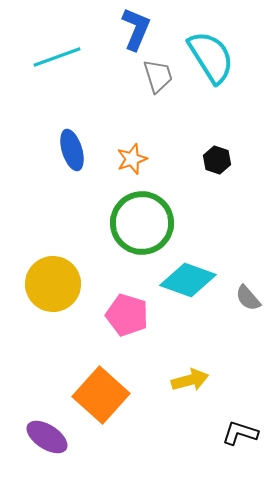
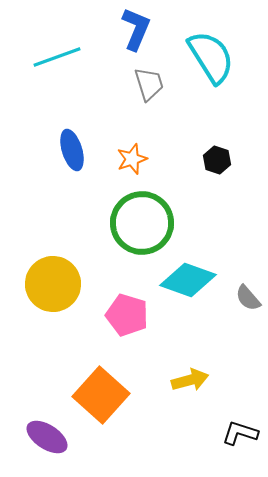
gray trapezoid: moved 9 px left, 8 px down
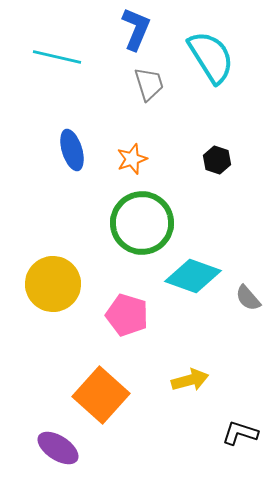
cyan line: rotated 33 degrees clockwise
cyan diamond: moved 5 px right, 4 px up
purple ellipse: moved 11 px right, 11 px down
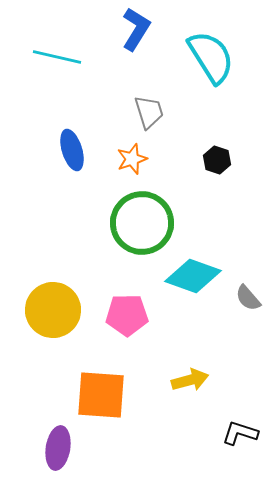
blue L-shape: rotated 9 degrees clockwise
gray trapezoid: moved 28 px down
yellow circle: moved 26 px down
pink pentagon: rotated 18 degrees counterclockwise
orange square: rotated 38 degrees counterclockwise
purple ellipse: rotated 66 degrees clockwise
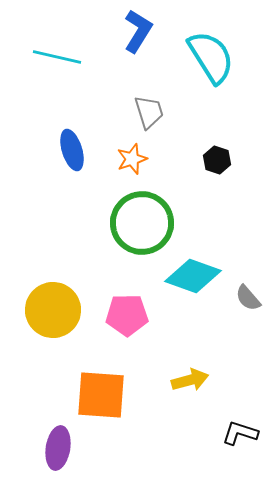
blue L-shape: moved 2 px right, 2 px down
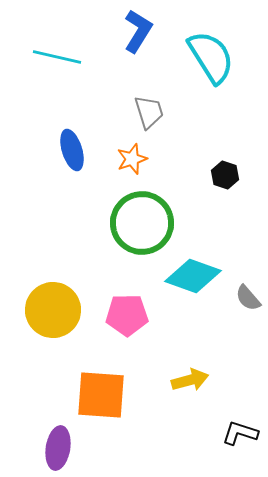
black hexagon: moved 8 px right, 15 px down
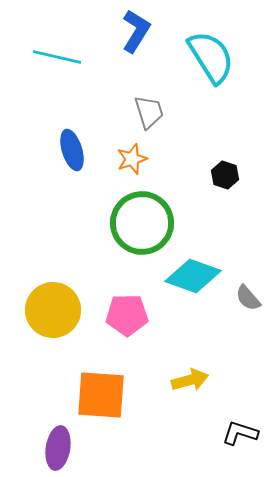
blue L-shape: moved 2 px left
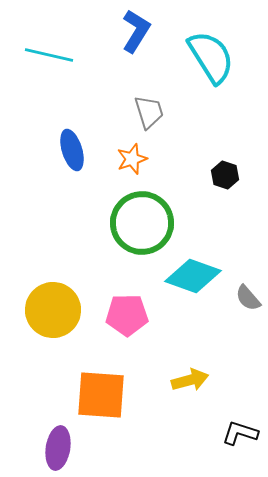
cyan line: moved 8 px left, 2 px up
